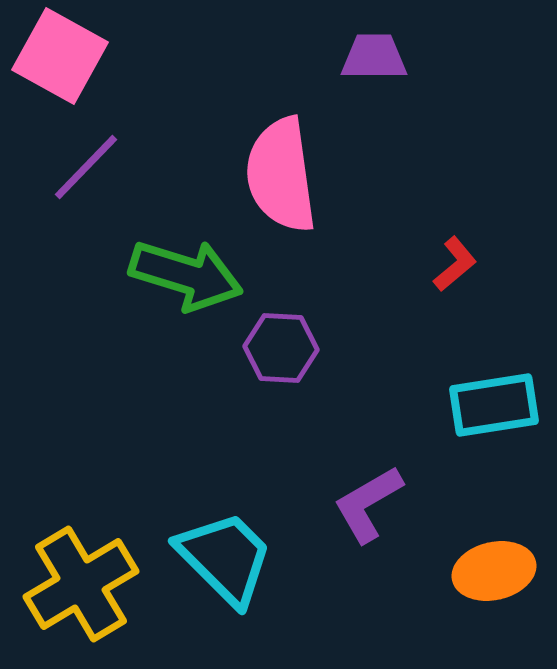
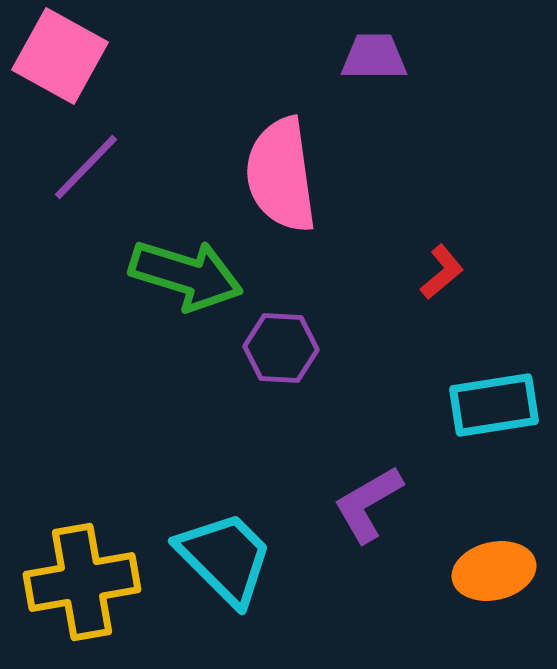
red L-shape: moved 13 px left, 8 px down
yellow cross: moved 1 px right, 2 px up; rotated 21 degrees clockwise
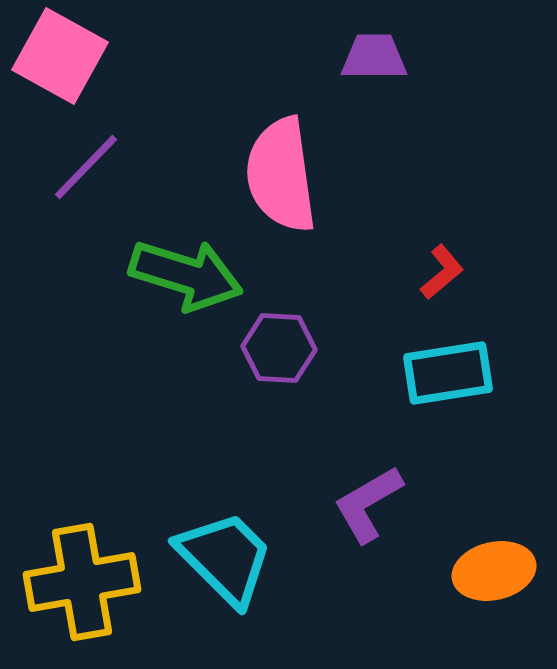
purple hexagon: moved 2 px left
cyan rectangle: moved 46 px left, 32 px up
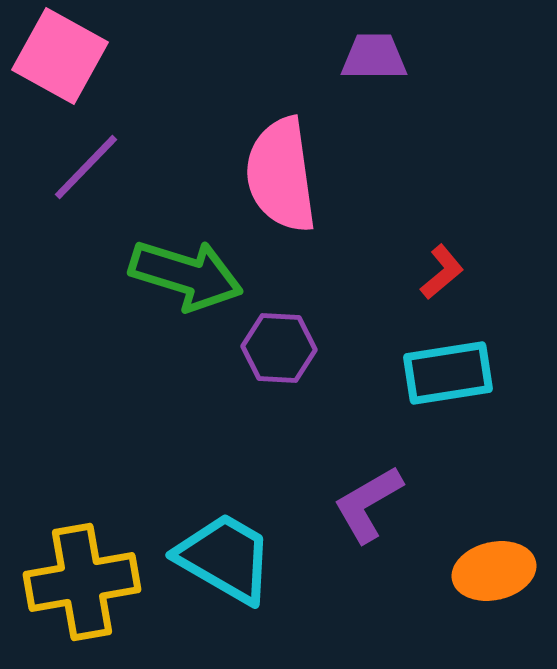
cyan trapezoid: rotated 15 degrees counterclockwise
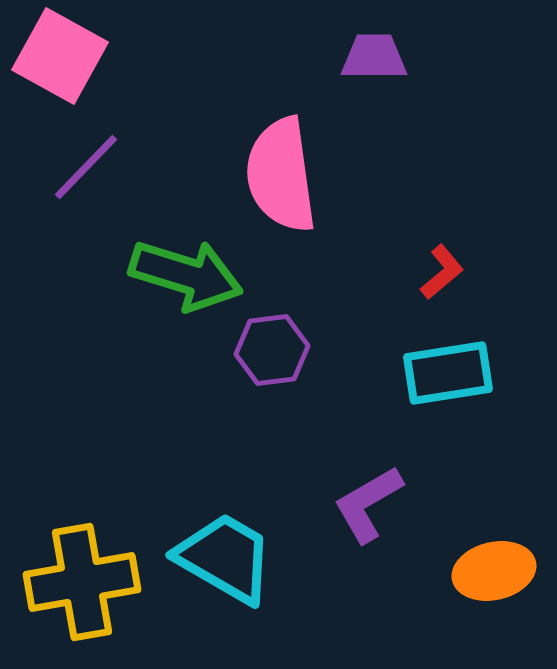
purple hexagon: moved 7 px left, 2 px down; rotated 10 degrees counterclockwise
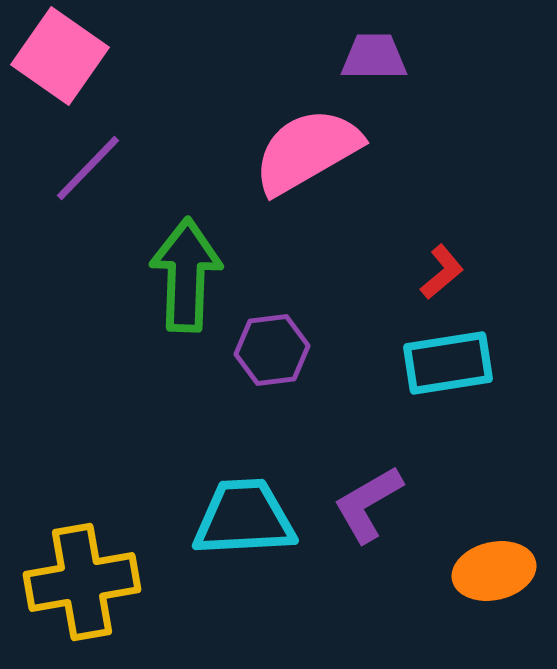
pink square: rotated 6 degrees clockwise
purple line: moved 2 px right, 1 px down
pink semicircle: moved 26 px right, 24 px up; rotated 68 degrees clockwise
green arrow: rotated 105 degrees counterclockwise
cyan rectangle: moved 10 px up
cyan trapezoid: moved 19 px right, 40 px up; rotated 33 degrees counterclockwise
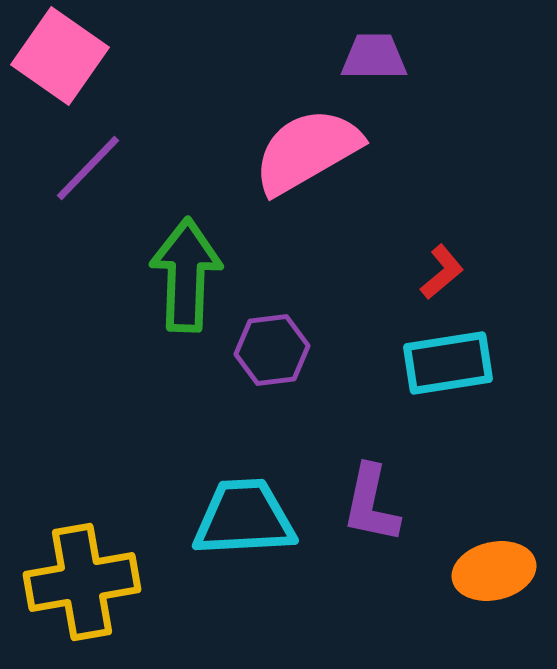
purple L-shape: moved 3 px right; rotated 48 degrees counterclockwise
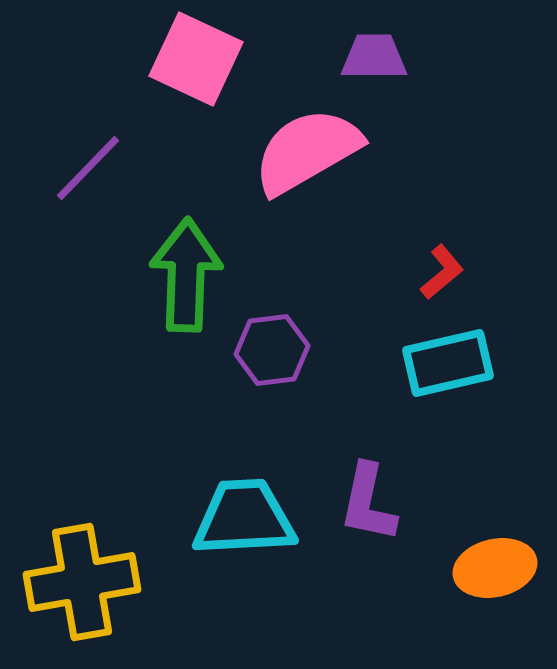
pink square: moved 136 px right, 3 px down; rotated 10 degrees counterclockwise
cyan rectangle: rotated 4 degrees counterclockwise
purple L-shape: moved 3 px left, 1 px up
orange ellipse: moved 1 px right, 3 px up
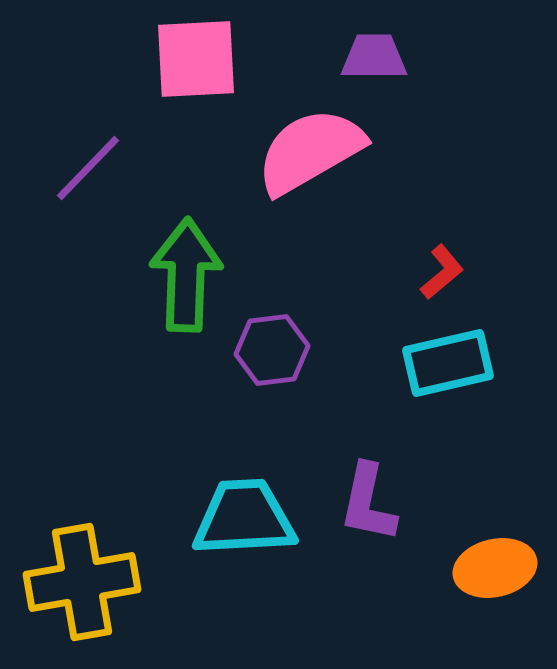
pink square: rotated 28 degrees counterclockwise
pink semicircle: moved 3 px right
